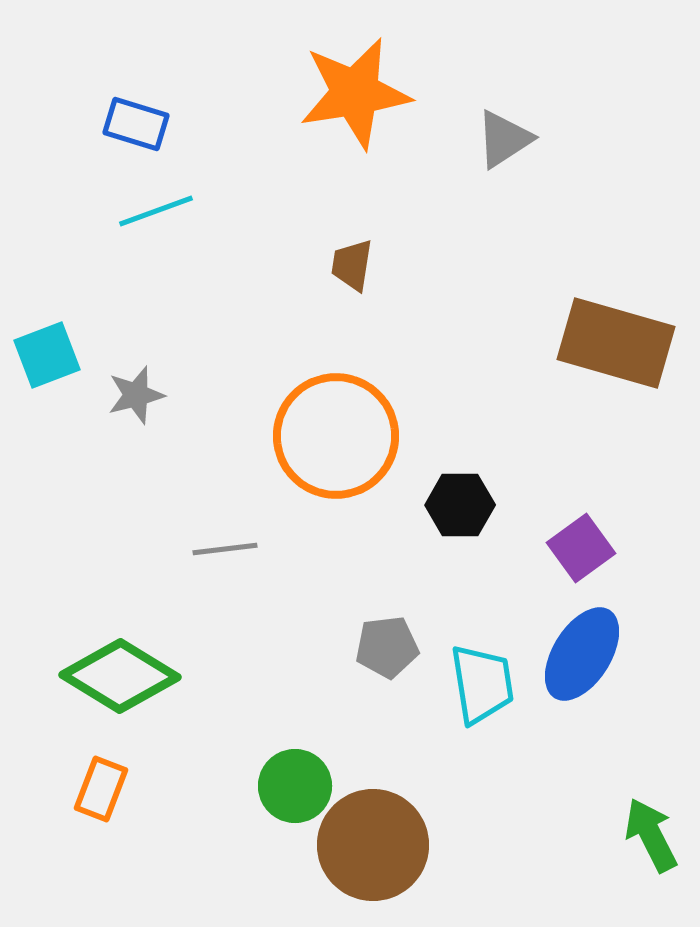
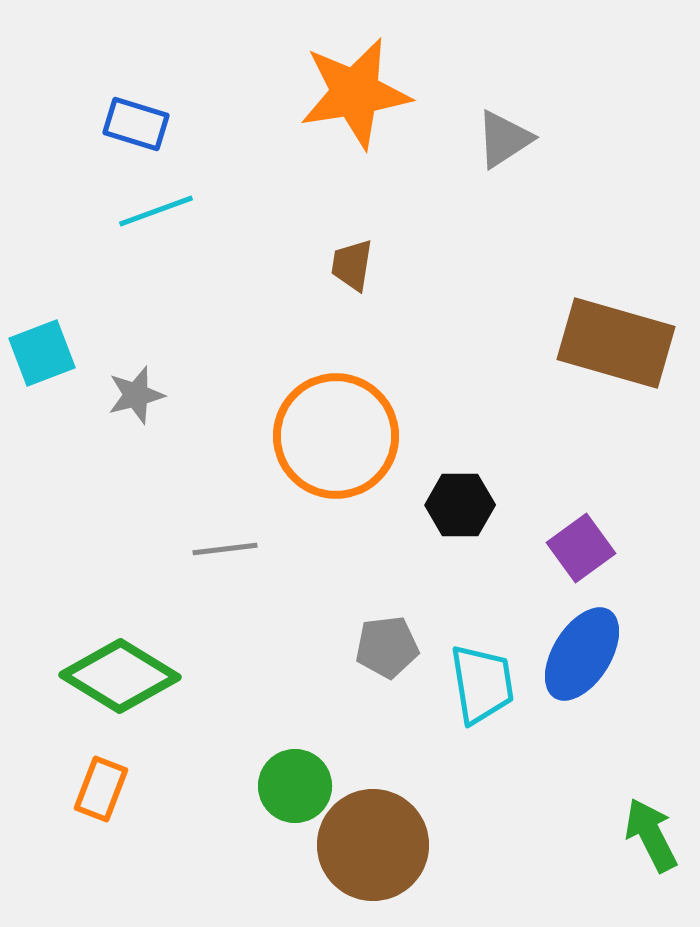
cyan square: moved 5 px left, 2 px up
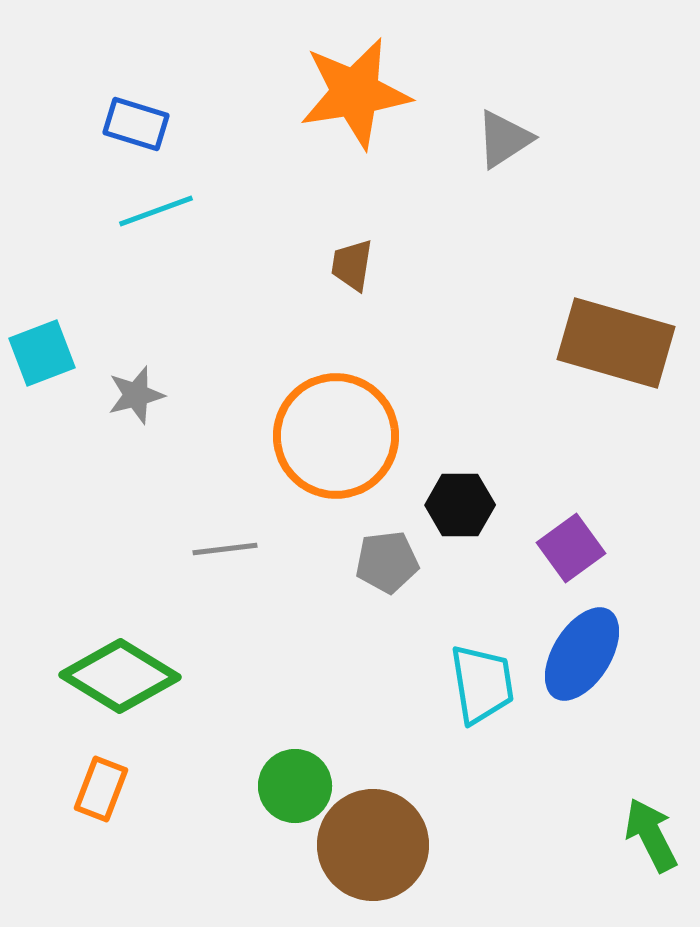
purple square: moved 10 px left
gray pentagon: moved 85 px up
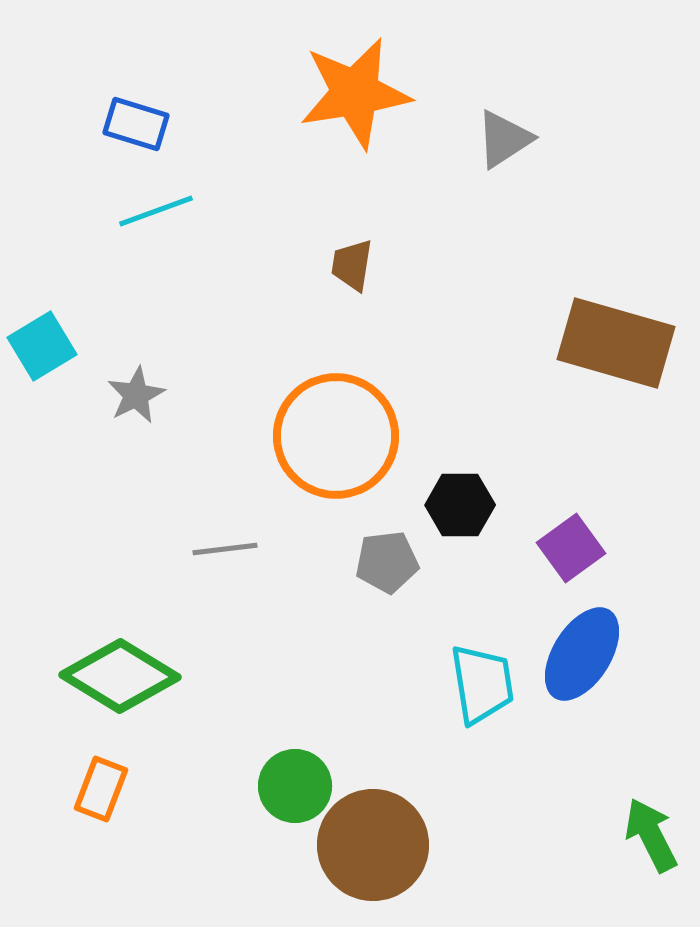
cyan square: moved 7 px up; rotated 10 degrees counterclockwise
gray star: rotated 12 degrees counterclockwise
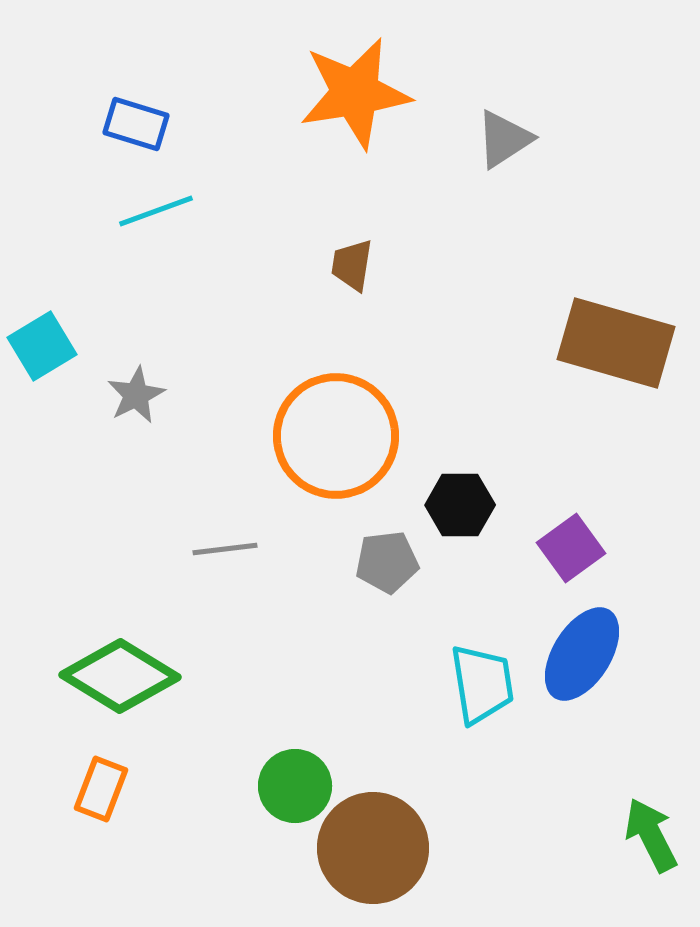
brown circle: moved 3 px down
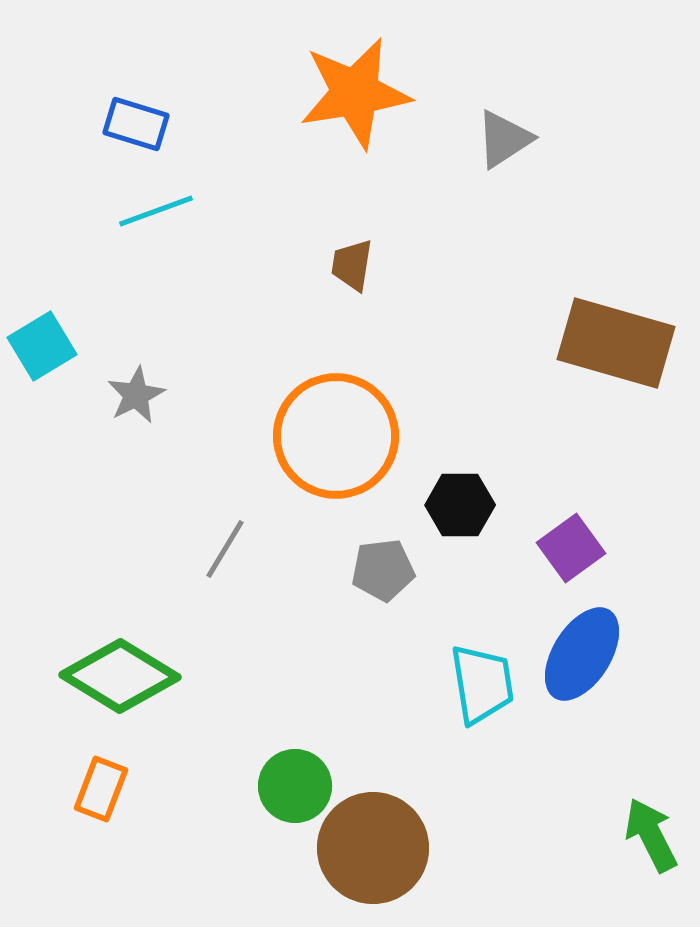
gray line: rotated 52 degrees counterclockwise
gray pentagon: moved 4 px left, 8 px down
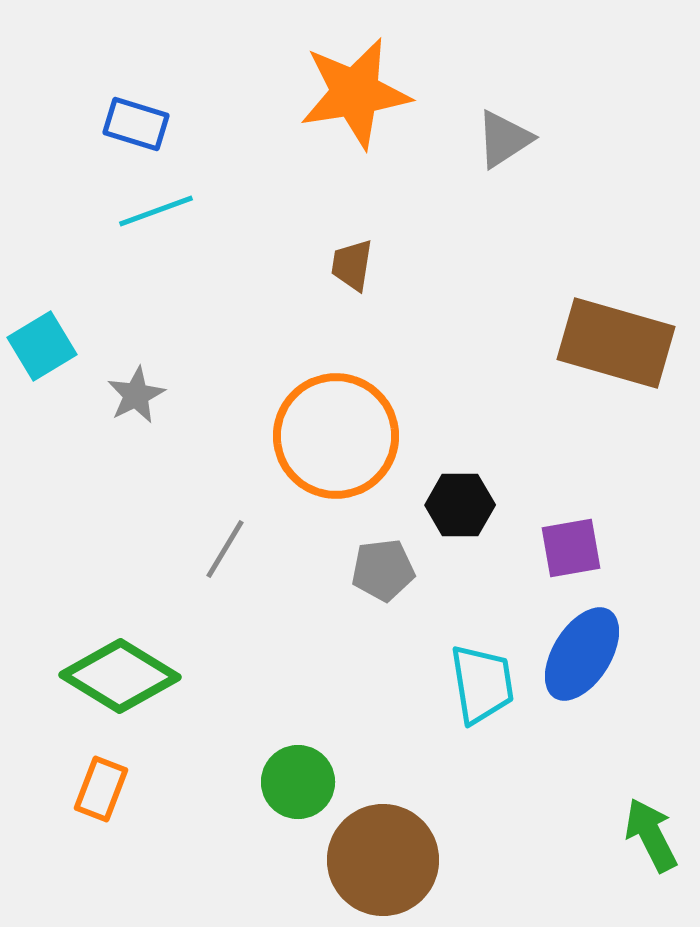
purple square: rotated 26 degrees clockwise
green circle: moved 3 px right, 4 px up
brown circle: moved 10 px right, 12 px down
